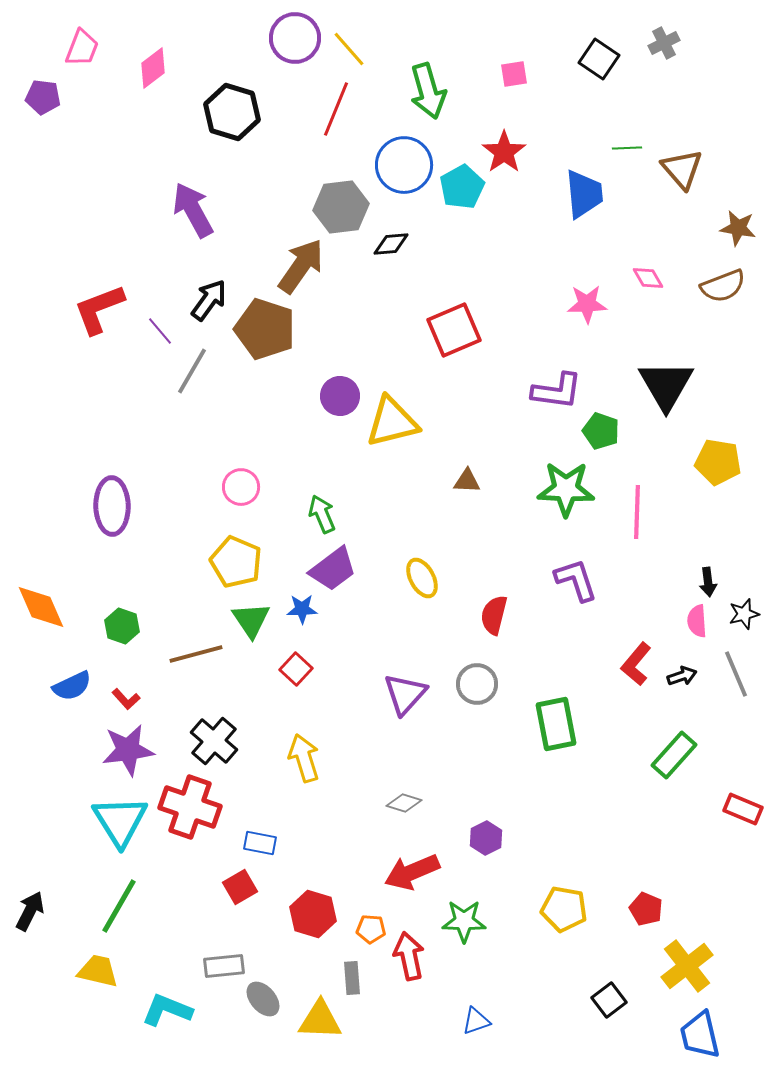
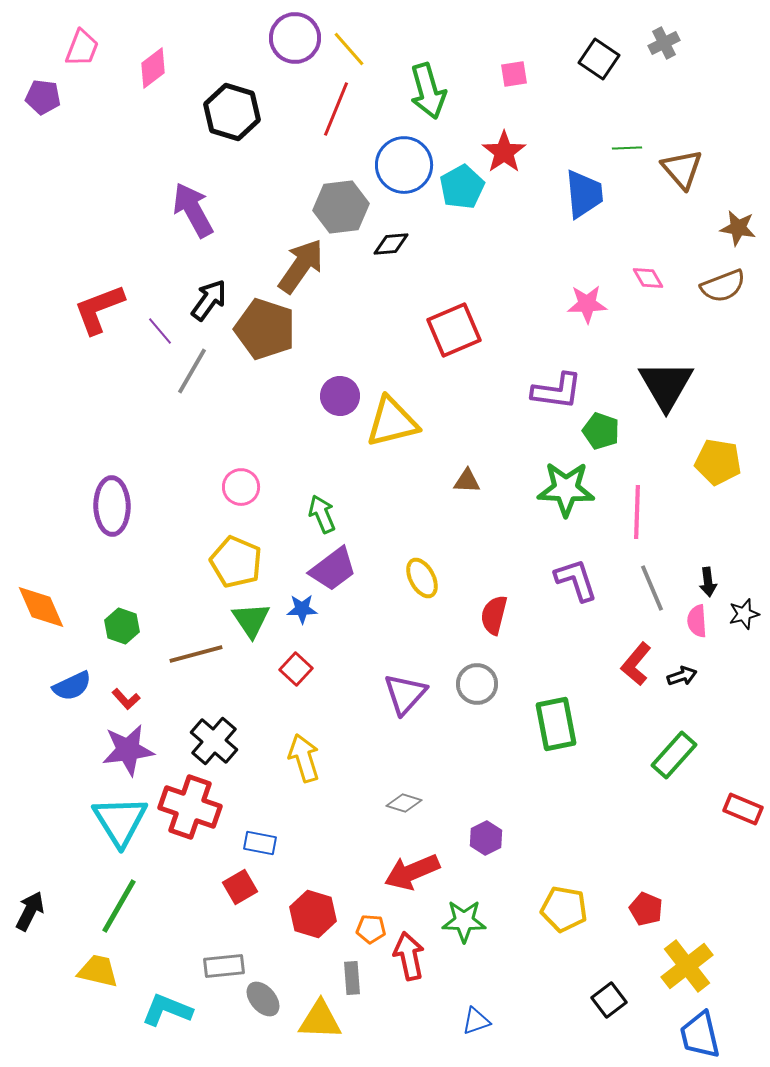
gray line at (736, 674): moved 84 px left, 86 px up
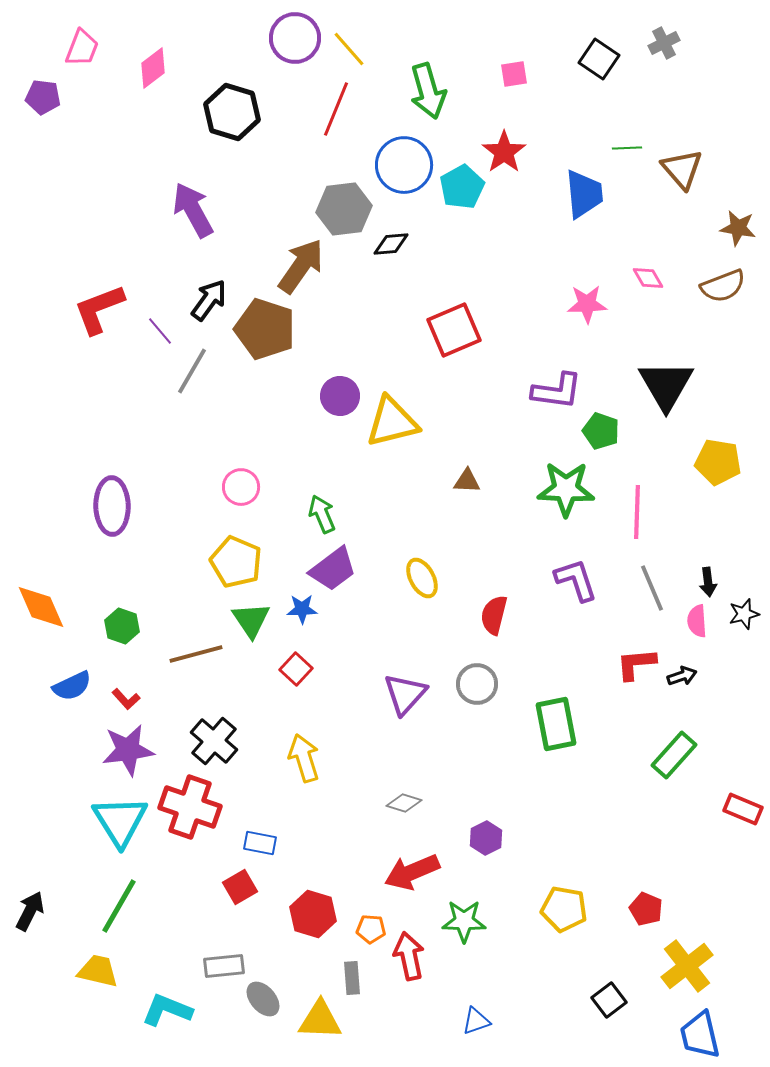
gray hexagon at (341, 207): moved 3 px right, 2 px down
red L-shape at (636, 664): rotated 45 degrees clockwise
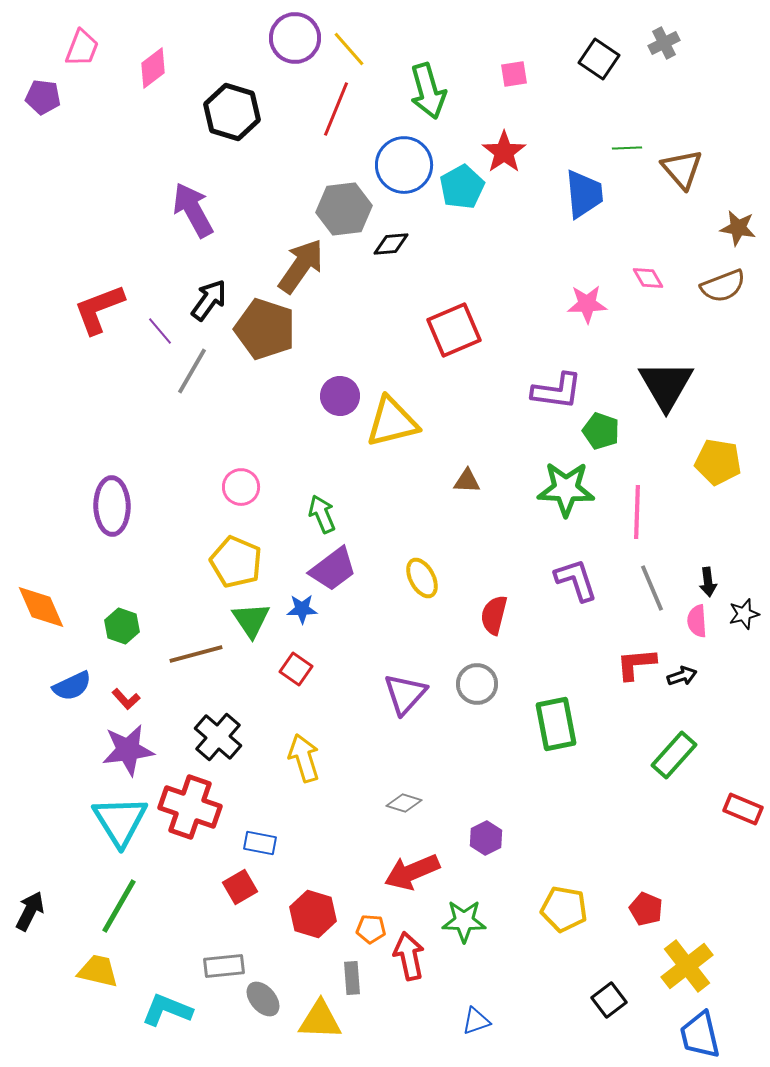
red square at (296, 669): rotated 8 degrees counterclockwise
black cross at (214, 741): moved 4 px right, 4 px up
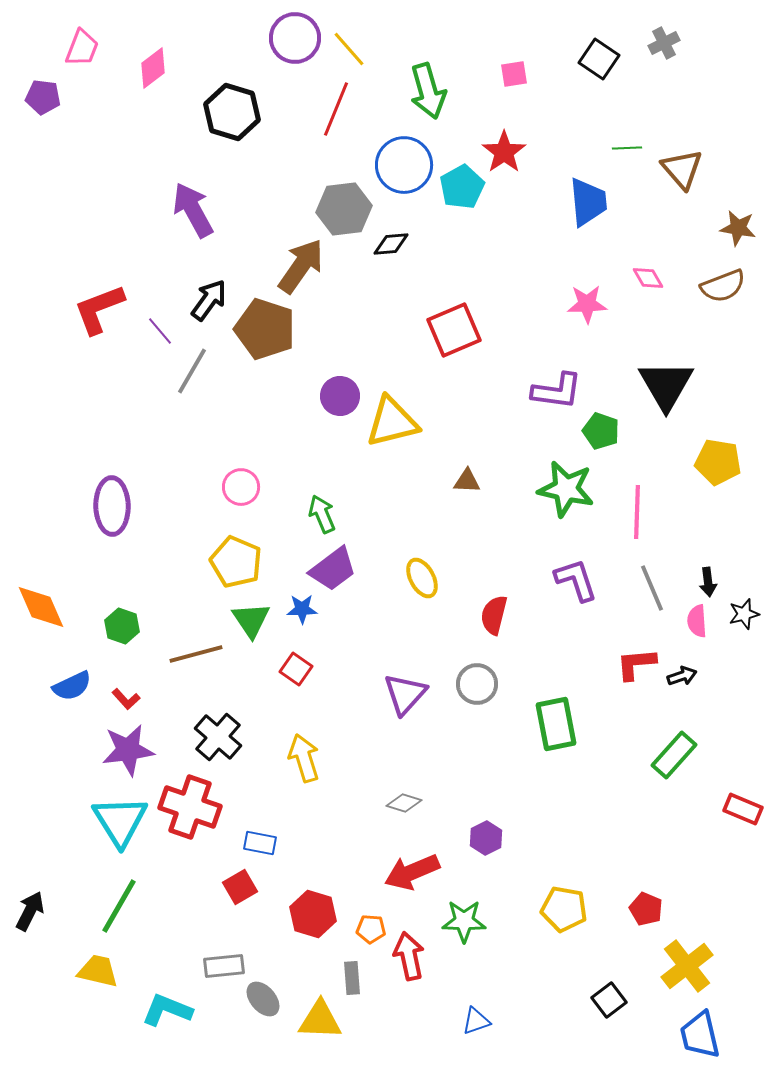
blue trapezoid at (584, 194): moved 4 px right, 8 px down
green star at (566, 489): rotated 10 degrees clockwise
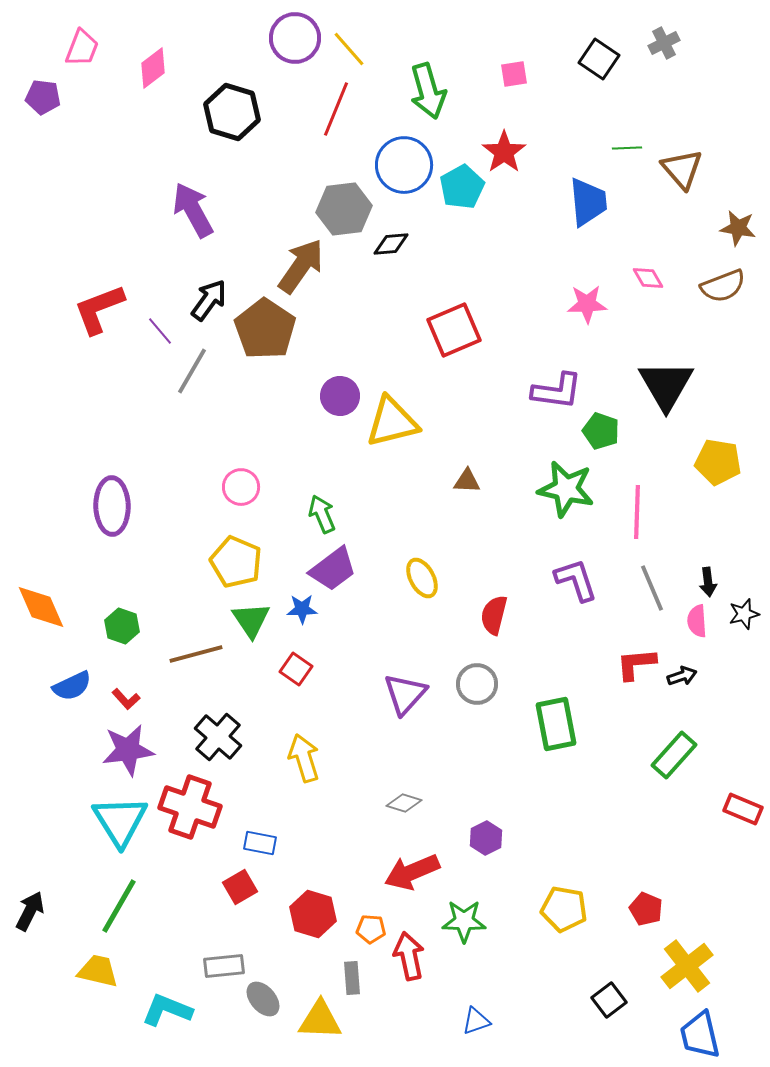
brown pentagon at (265, 329): rotated 16 degrees clockwise
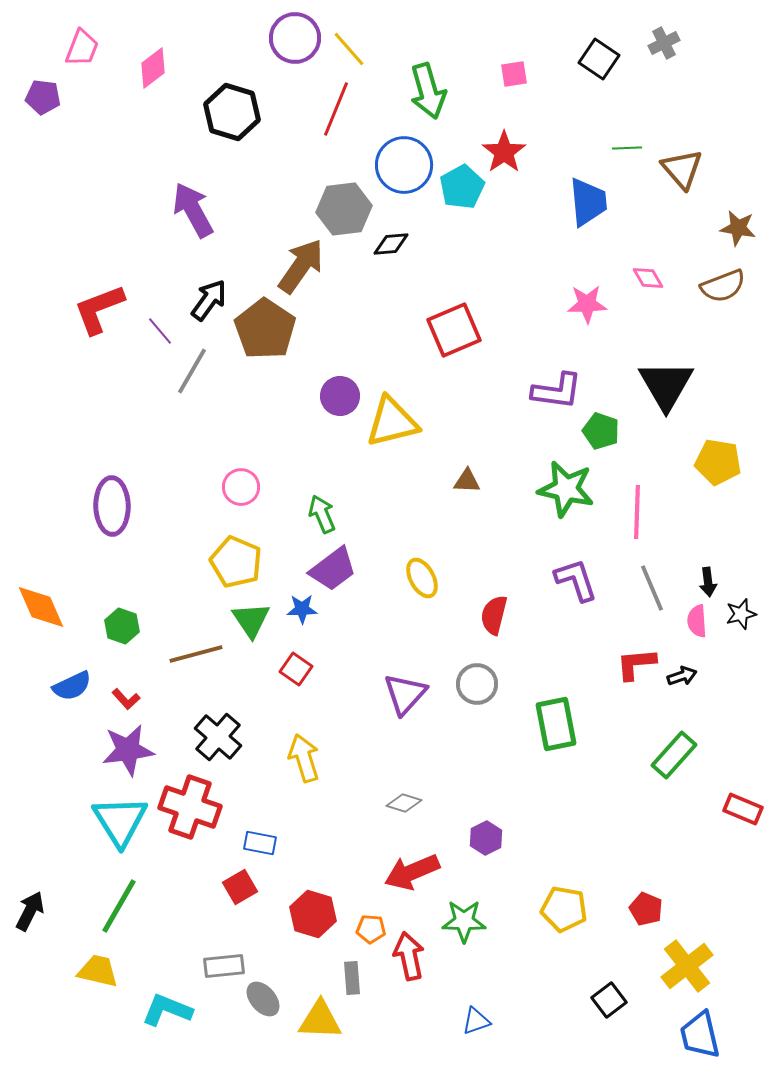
black star at (744, 614): moved 3 px left
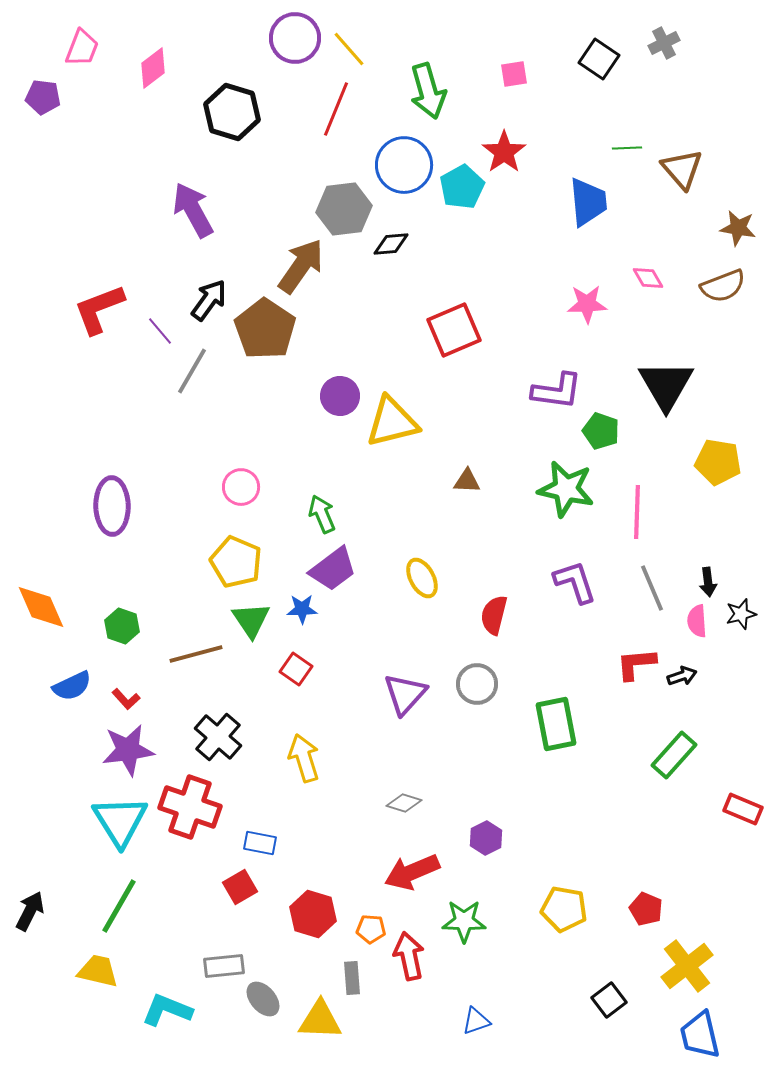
purple L-shape at (576, 580): moved 1 px left, 2 px down
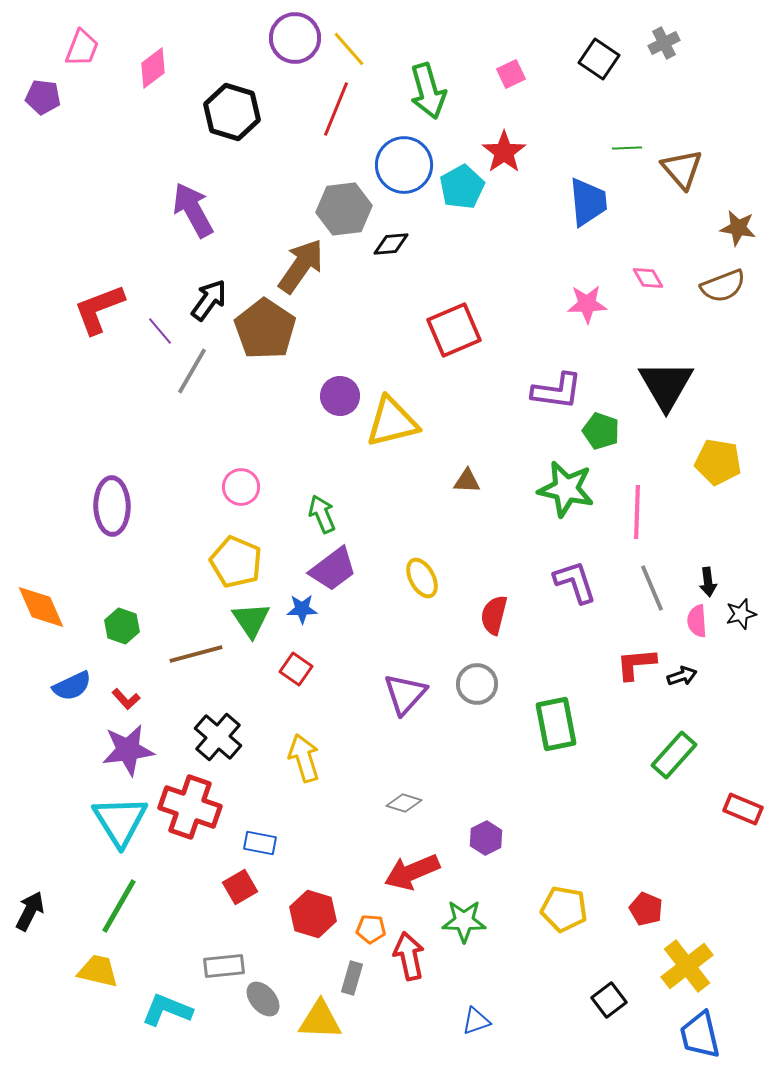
pink square at (514, 74): moved 3 px left; rotated 16 degrees counterclockwise
gray rectangle at (352, 978): rotated 20 degrees clockwise
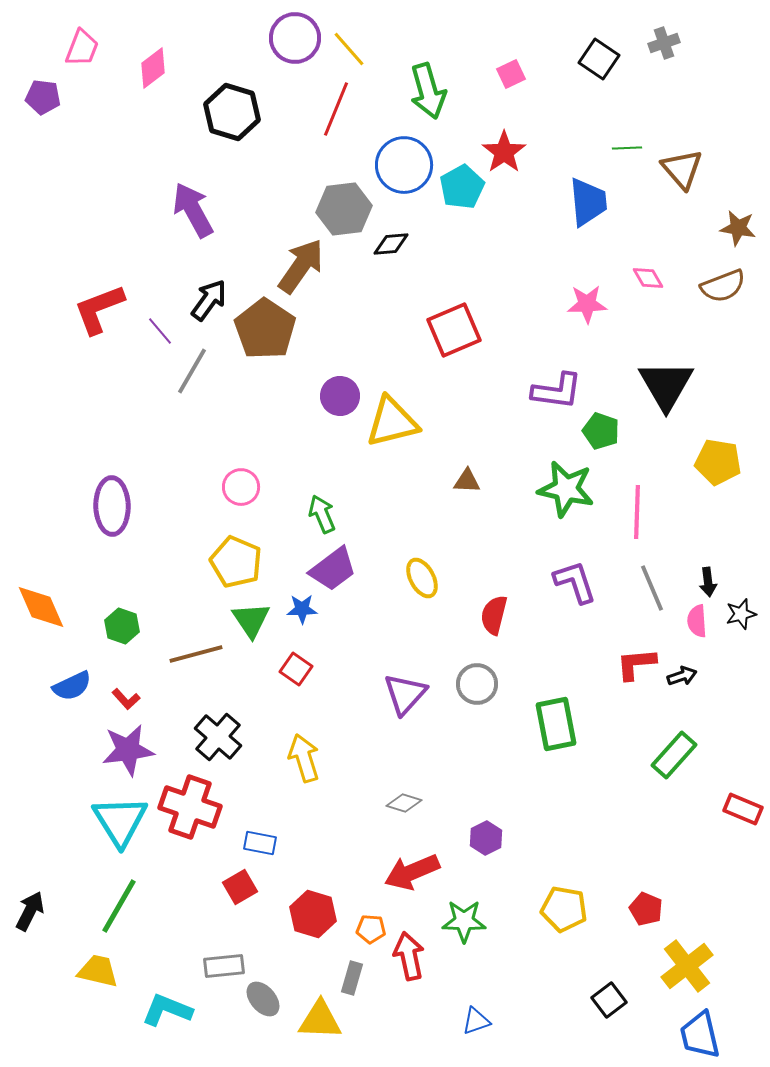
gray cross at (664, 43): rotated 8 degrees clockwise
